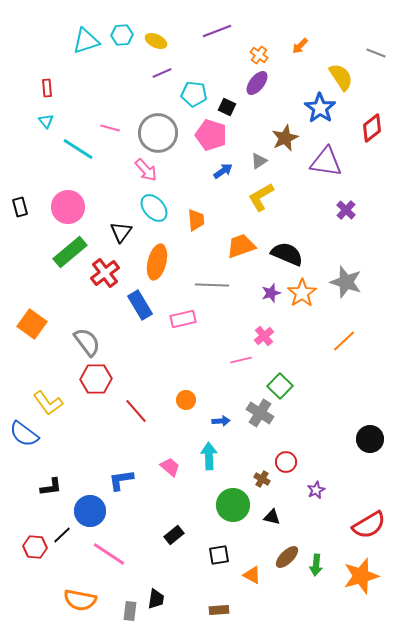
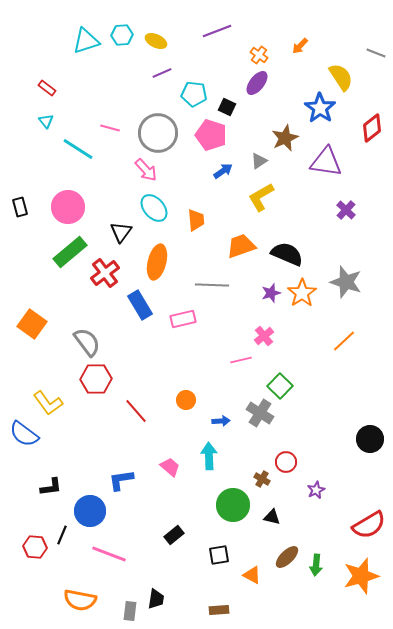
red rectangle at (47, 88): rotated 48 degrees counterclockwise
black line at (62, 535): rotated 24 degrees counterclockwise
pink line at (109, 554): rotated 12 degrees counterclockwise
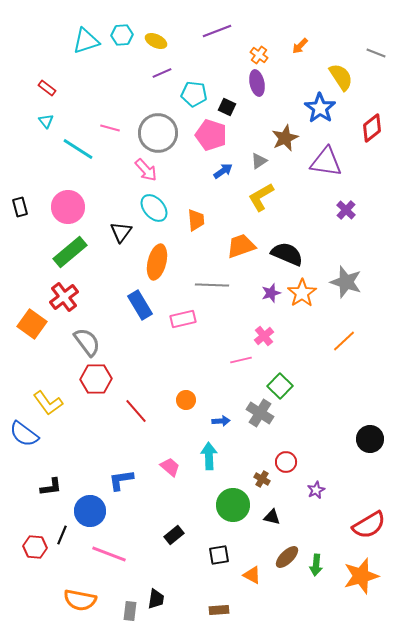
purple ellipse at (257, 83): rotated 50 degrees counterclockwise
red cross at (105, 273): moved 41 px left, 24 px down
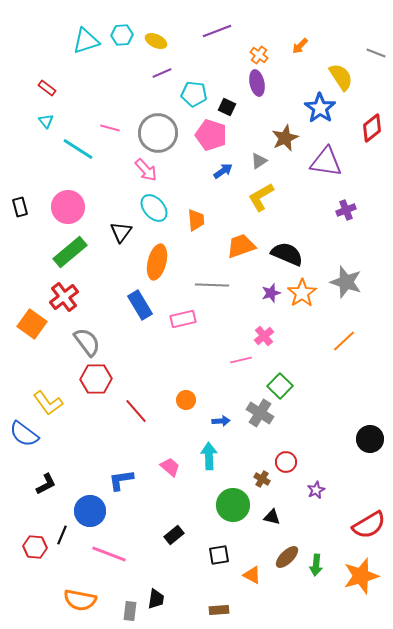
purple cross at (346, 210): rotated 24 degrees clockwise
black L-shape at (51, 487): moved 5 px left, 3 px up; rotated 20 degrees counterclockwise
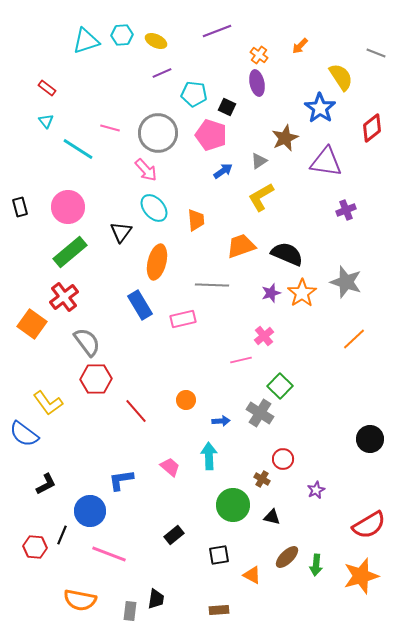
orange line at (344, 341): moved 10 px right, 2 px up
red circle at (286, 462): moved 3 px left, 3 px up
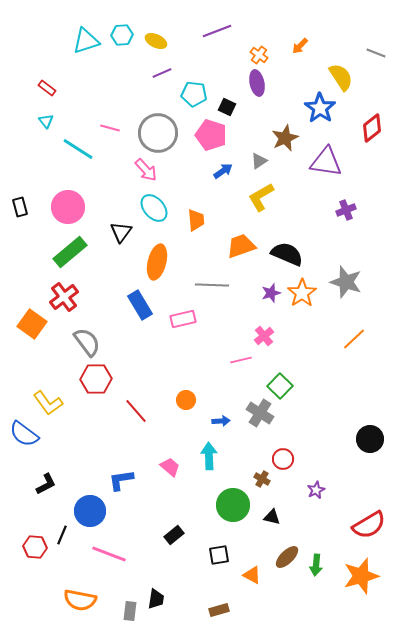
brown rectangle at (219, 610): rotated 12 degrees counterclockwise
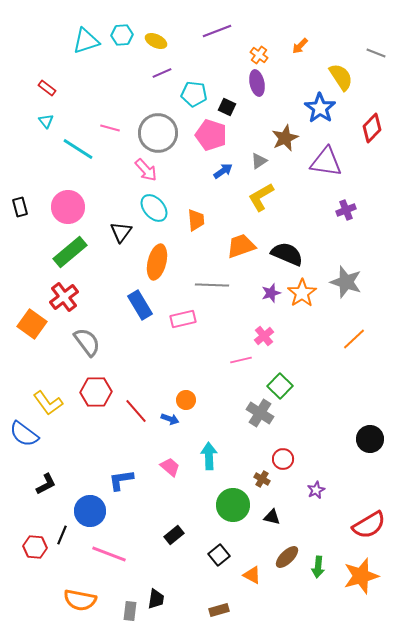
red diamond at (372, 128): rotated 8 degrees counterclockwise
red hexagon at (96, 379): moved 13 px down
blue arrow at (221, 421): moved 51 px left, 2 px up; rotated 24 degrees clockwise
black square at (219, 555): rotated 30 degrees counterclockwise
green arrow at (316, 565): moved 2 px right, 2 px down
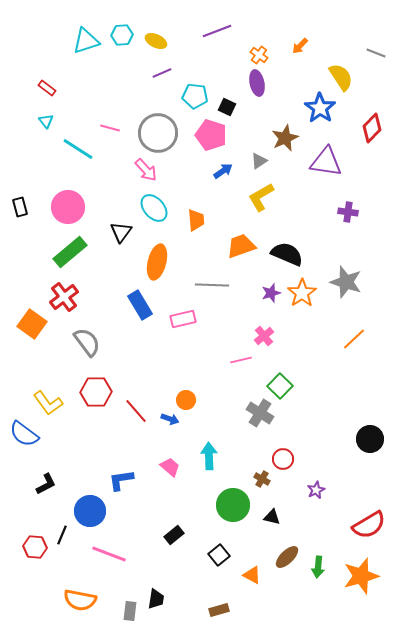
cyan pentagon at (194, 94): moved 1 px right, 2 px down
purple cross at (346, 210): moved 2 px right, 2 px down; rotated 30 degrees clockwise
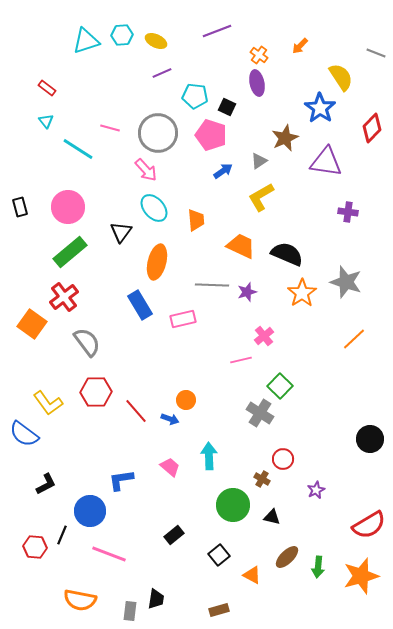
orange trapezoid at (241, 246): rotated 44 degrees clockwise
purple star at (271, 293): moved 24 px left, 1 px up
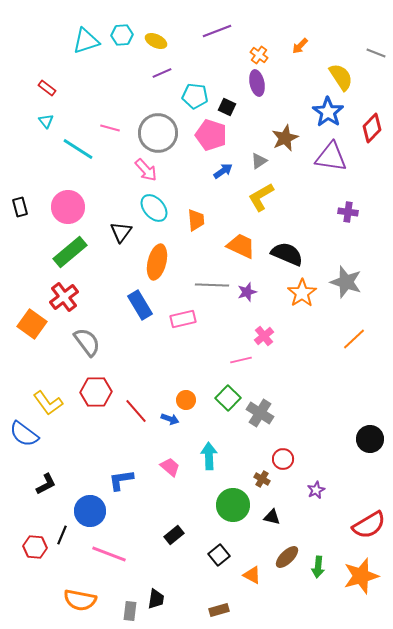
blue star at (320, 108): moved 8 px right, 4 px down
purple triangle at (326, 162): moved 5 px right, 5 px up
green square at (280, 386): moved 52 px left, 12 px down
